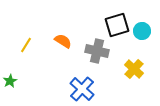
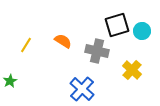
yellow cross: moved 2 px left, 1 px down
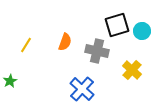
orange semicircle: moved 2 px right, 1 px down; rotated 78 degrees clockwise
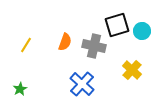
gray cross: moved 3 px left, 5 px up
green star: moved 10 px right, 8 px down
blue cross: moved 5 px up
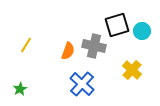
orange semicircle: moved 3 px right, 9 px down
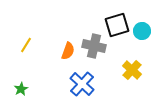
green star: moved 1 px right
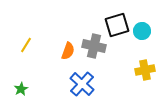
yellow cross: moved 13 px right; rotated 36 degrees clockwise
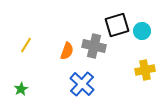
orange semicircle: moved 1 px left
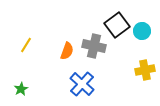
black square: rotated 20 degrees counterclockwise
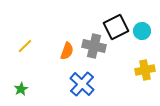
black square: moved 1 px left, 2 px down; rotated 10 degrees clockwise
yellow line: moved 1 px left, 1 px down; rotated 14 degrees clockwise
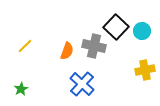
black square: rotated 20 degrees counterclockwise
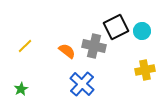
black square: rotated 20 degrees clockwise
orange semicircle: rotated 72 degrees counterclockwise
